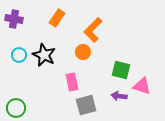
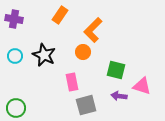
orange rectangle: moved 3 px right, 3 px up
cyan circle: moved 4 px left, 1 px down
green square: moved 5 px left
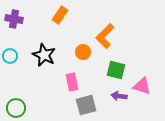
orange L-shape: moved 12 px right, 6 px down
cyan circle: moved 5 px left
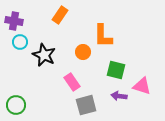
purple cross: moved 2 px down
orange L-shape: moved 2 px left; rotated 45 degrees counterclockwise
cyan circle: moved 10 px right, 14 px up
pink rectangle: rotated 24 degrees counterclockwise
green circle: moved 3 px up
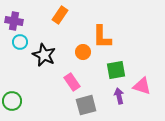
orange L-shape: moved 1 px left, 1 px down
green square: rotated 24 degrees counterclockwise
purple arrow: rotated 70 degrees clockwise
green circle: moved 4 px left, 4 px up
